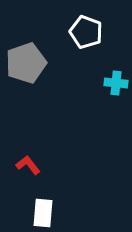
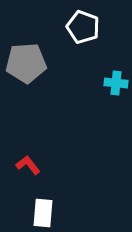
white pentagon: moved 3 px left, 5 px up
gray pentagon: rotated 15 degrees clockwise
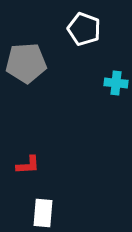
white pentagon: moved 1 px right, 2 px down
red L-shape: rotated 125 degrees clockwise
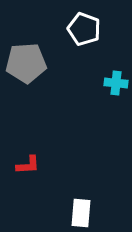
white rectangle: moved 38 px right
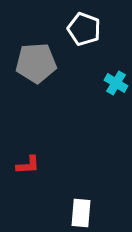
gray pentagon: moved 10 px right
cyan cross: rotated 25 degrees clockwise
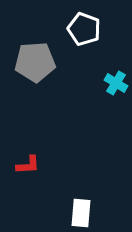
gray pentagon: moved 1 px left, 1 px up
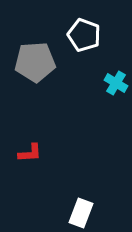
white pentagon: moved 6 px down
red L-shape: moved 2 px right, 12 px up
white rectangle: rotated 16 degrees clockwise
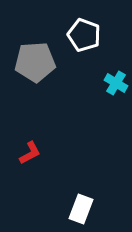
red L-shape: rotated 25 degrees counterclockwise
white rectangle: moved 4 px up
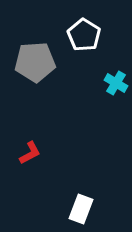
white pentagon: rotated 12 degrees clockwise
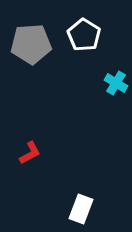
gray pentagon: moved 4 px left, 18 px up
